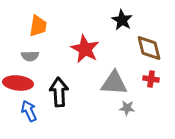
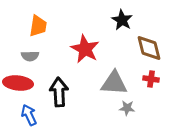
blue arrow: moved 4 px down
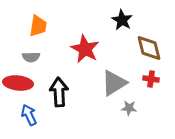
gray semicircle: moved 1 px right, 1 px down
gray triangle: rotated 36 degrees counterclockwise
gray star: moved 2 px right
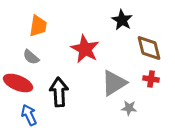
gray semicircle: rotated 42 degrees clockwise
red ellipse: rotated 16 degrees clockwise
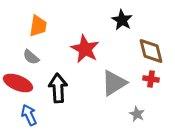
brown diamond: moved 2 px right, 3 px down
black arrow: moved 1 px left, 4 px up
gray star: moved 8 px right, 6 px down; rotated 21 degrees clockwise
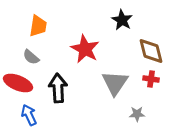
gray triangle: moved 1 px right; rotated 24 degrees counterclockwise
gray star: rotated 28 degrees counterclockwise
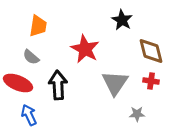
red cross: moved 2 px down
black arrow: moved 3 px up
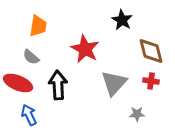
gray triangle: moved 1 px left; rotated 8 degrees clockwise
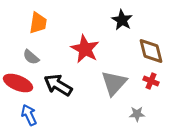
orange trapezoid: moved 3 px up
red cross: rotated 14 degrees clockwise
black arrow: rotated 56 degrees counterclockwise
